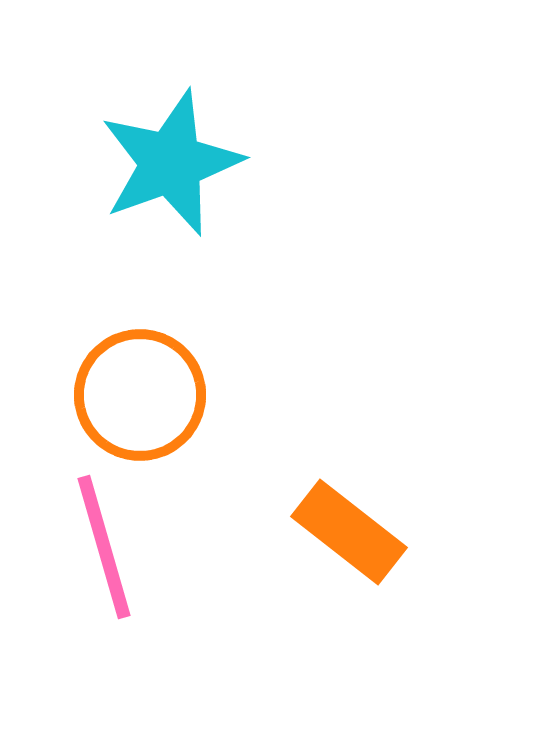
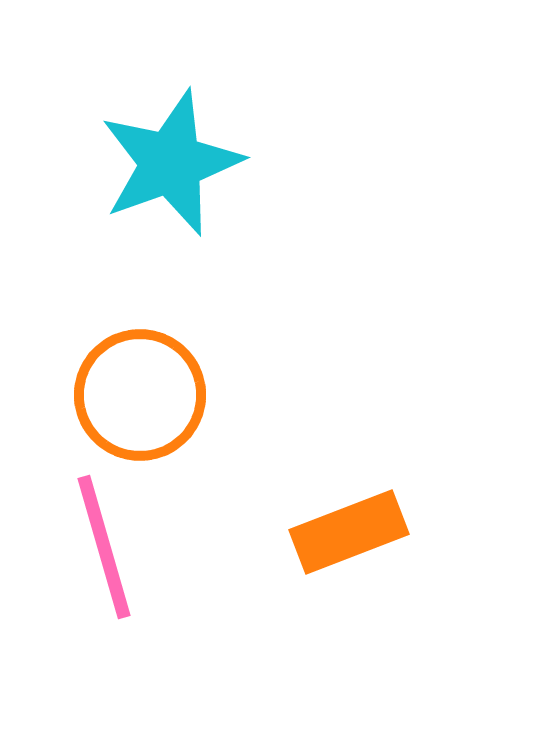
orange rectangle: rotated 59 degrees counterclockwise
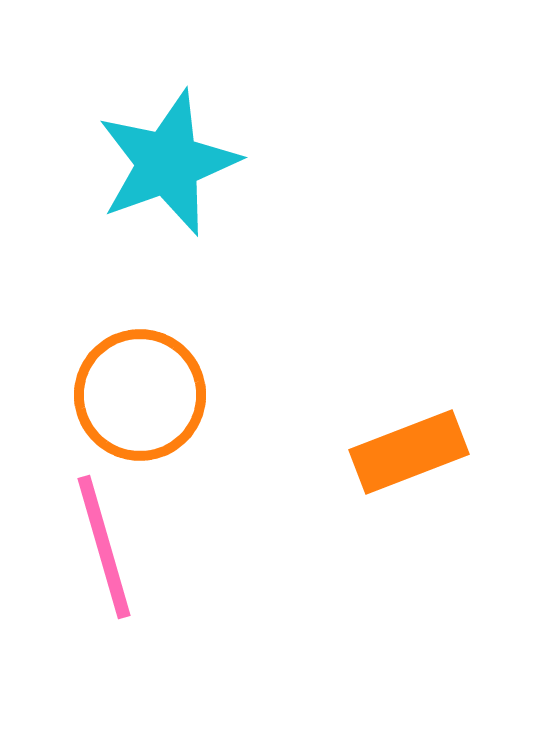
cyan star: moved 3 px left
orange rectangle: moved 60 px right, 80 px up
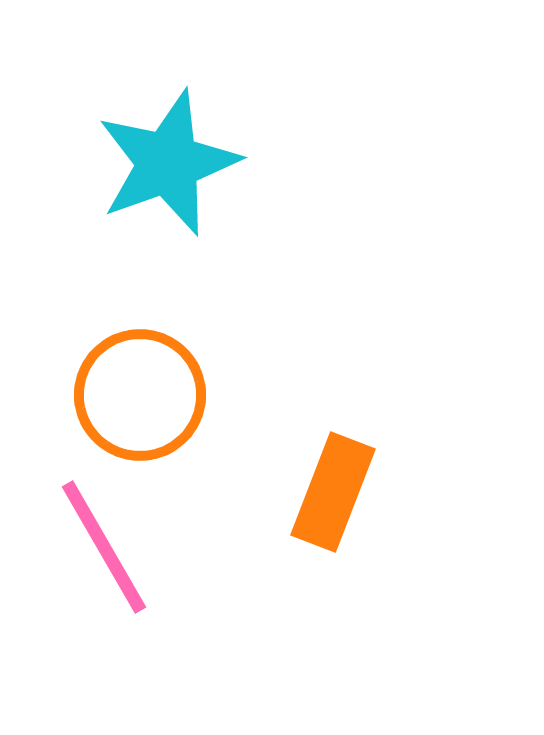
orange rectangle: moved 76 px left, 40 px down; rotated 48 degrees counterclockwise
pink line: rotated 14 degrees counterclockwise
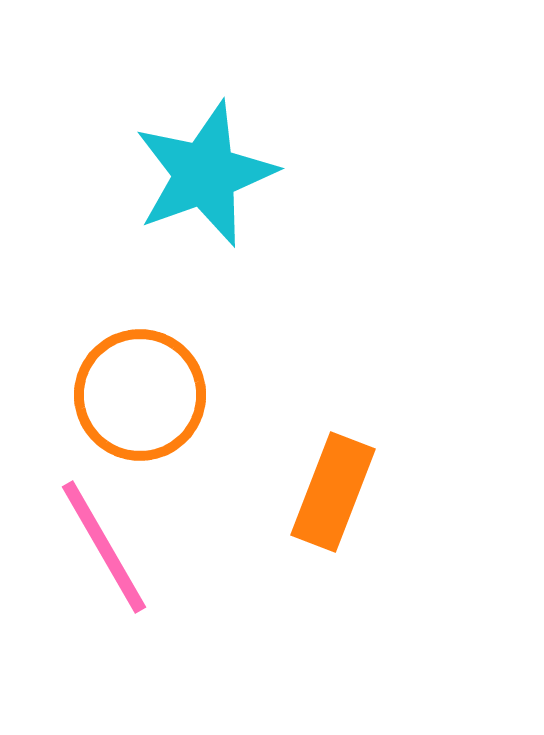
cyan star: moved 37 px right, 11 px down
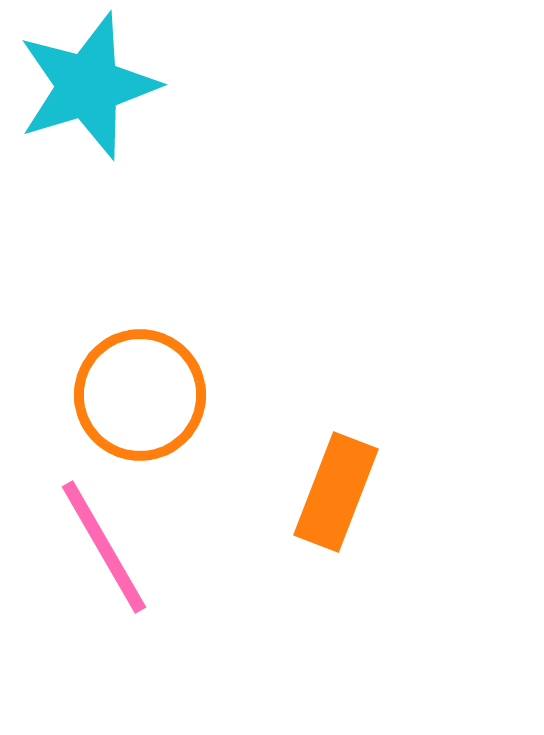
cyan star: moved 117 px left, 88 px up; rotated 3 degrees clockwise
orange rectangle: moved 3 px right
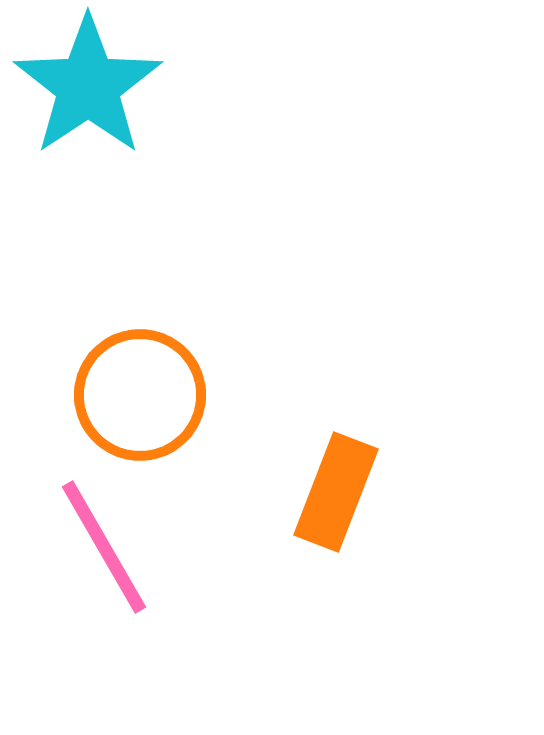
cyan star: rotated 17 degrees counterclockwise
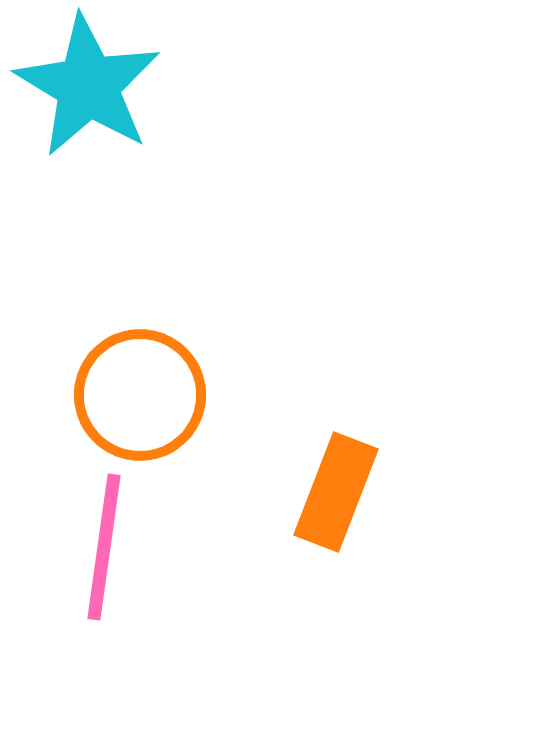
cyan star: rotated 7 degrees counterclockwise
pink line: rotated 38 degrees clockwise
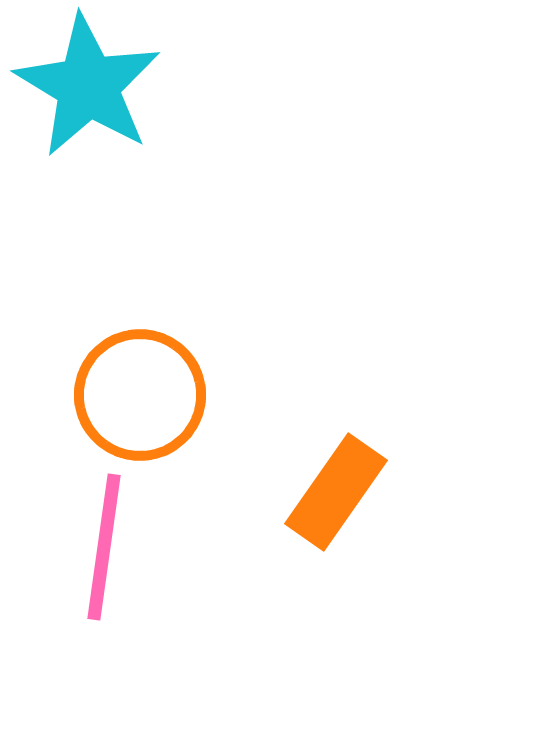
orange rectangle: rotated 14 degrees clockwise
